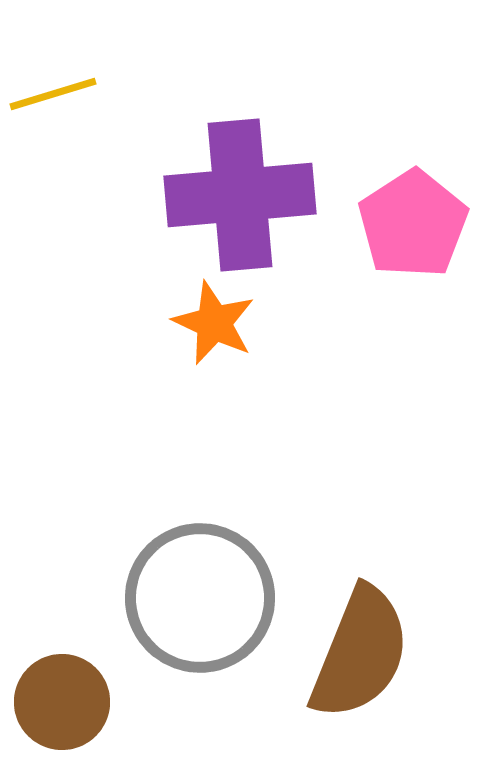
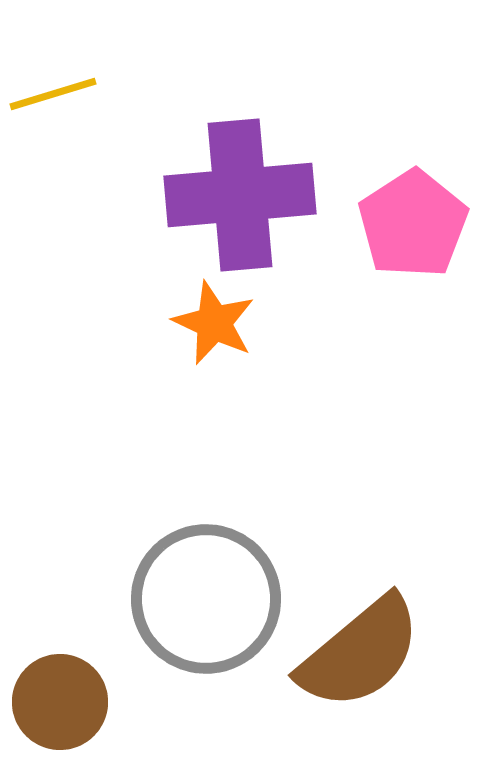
gray circle: moved 6 px right, 1 px down
brown semicircle: rotated 28 degrees clockwise
brown circle: moved 2 px left
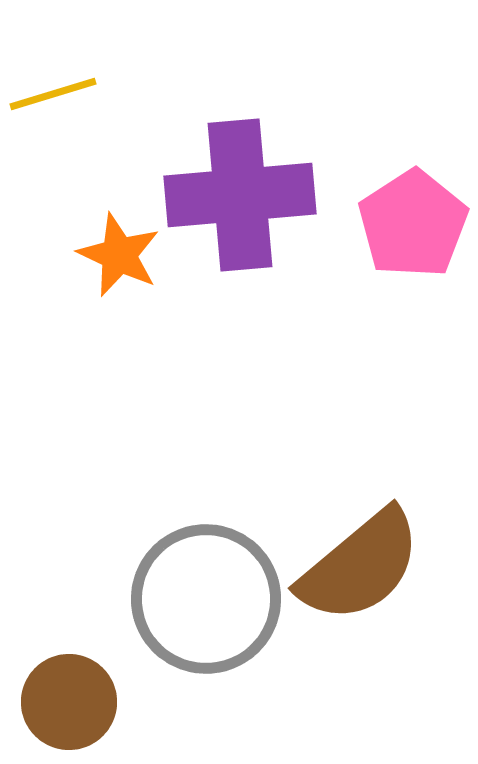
orange star: moved 95 px left, 68 px up
brown semicircle: moved 87 px up
brown circle: moved 9 px right
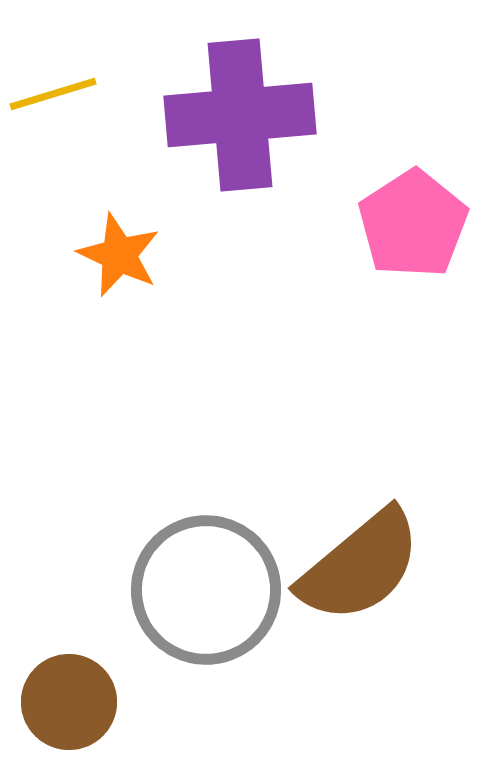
purple cross: moved 80 px up
gray circle: moved 9 px up
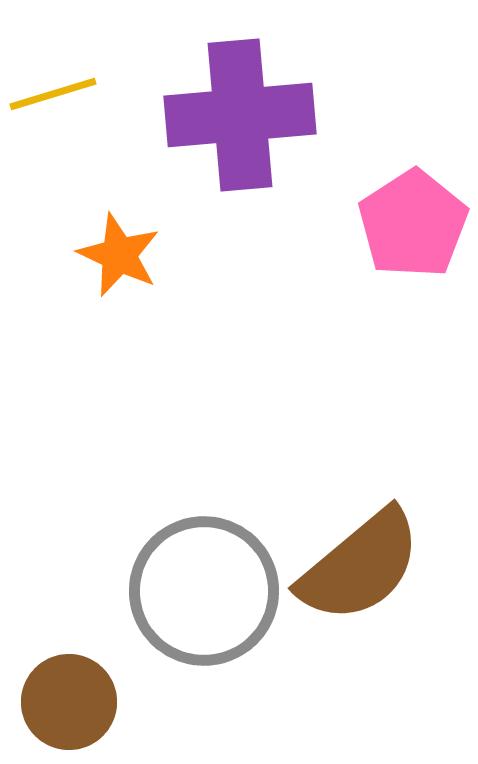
gray circle: moved 2 px left, 1 px down
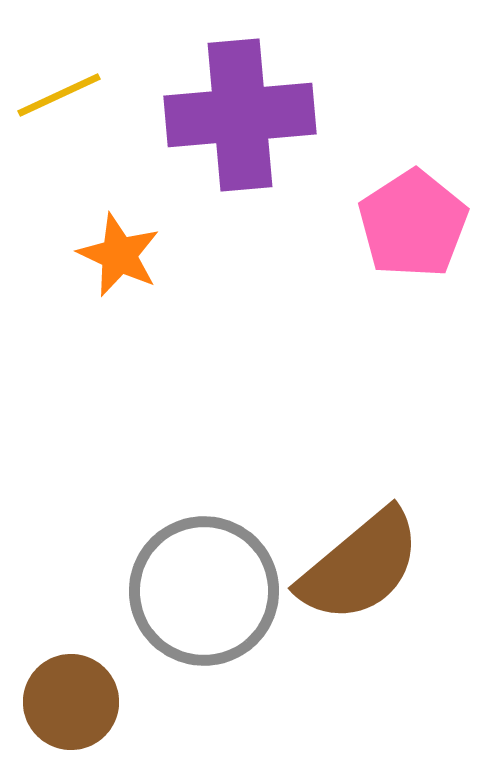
yellow line: moved 6 px right, 1 px down; rotated 8 degrees counterclockwise
brown circle: moved 2 px right
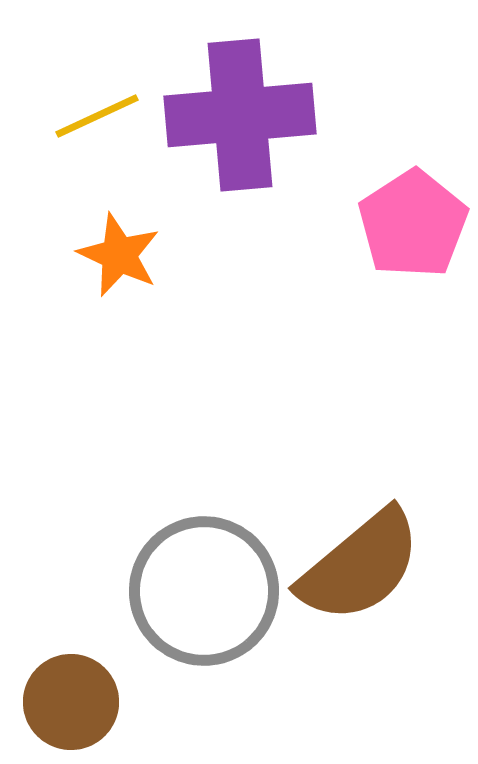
yellow line: moved 38 px right, 21 px down
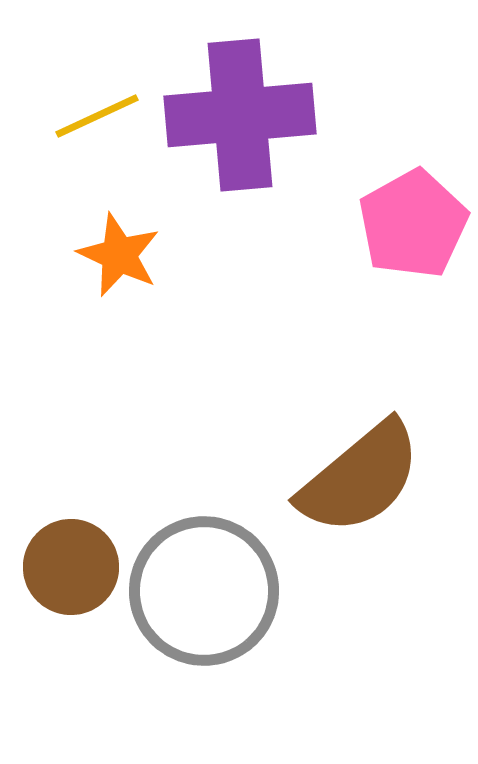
pink pentagon: rotated 4 degrees clockwise
brown semicircle: moved 88 px up
brown circle: moved 135 px up
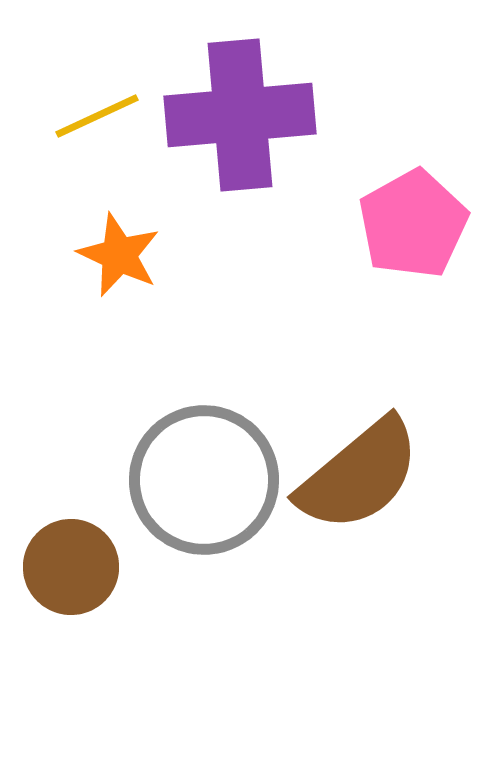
brown semicircle: moved 1 px left, 3 px up
gray circle: moved 111 px up
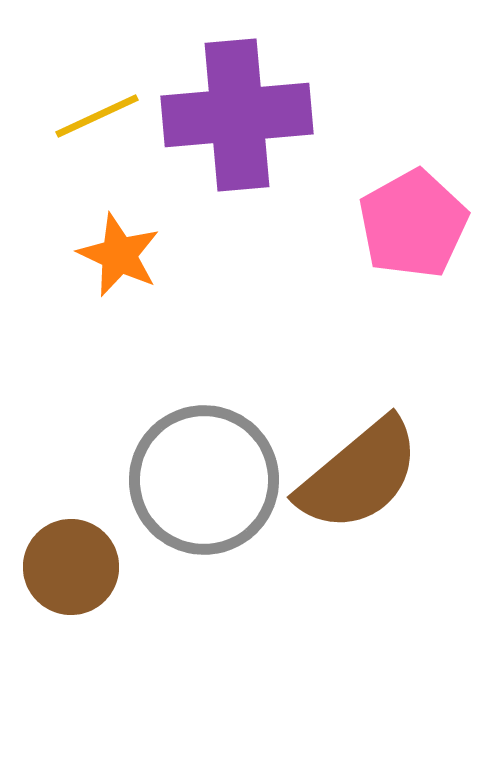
purple cross: moved 3 px left
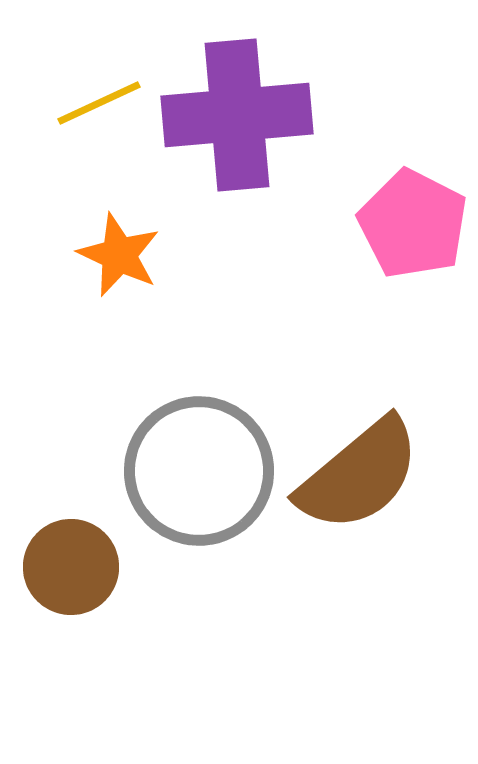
yellow line: moved 2 px right, 13 px up
pink pentagon: rotated 16 degrees counterclockwise
gray circle: moved 5 px left, 9 px up
